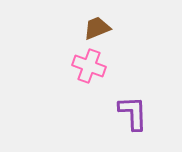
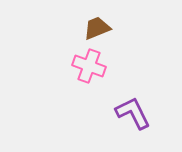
purple L-shape: rotated 24 degrees counterclockwise
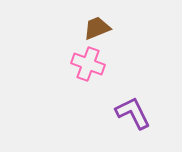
pink cross: moved 1 px left, 2 px up
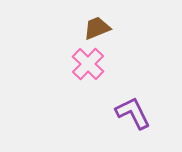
pink cross: rotated 24 degrees clockwise
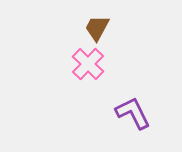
brown trapezoid: rotated 40 degrees counterclockwise
